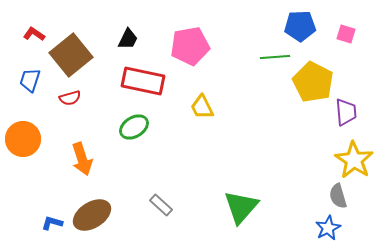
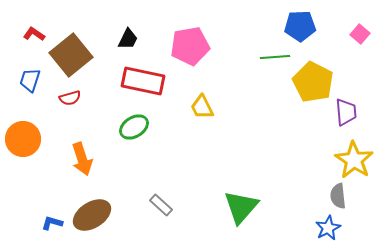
pink square: moved 14 px right; rotated 24 degrees clockwise
gray semicircle: rotated 10 degrees clockwise
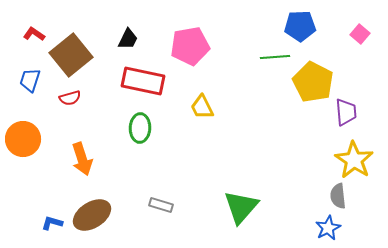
green ellipse: moved 6 px right, 1 px down; rotated 56 degrees counterclockwise
gray rectangle: rotated 25 degrees counterclockwise
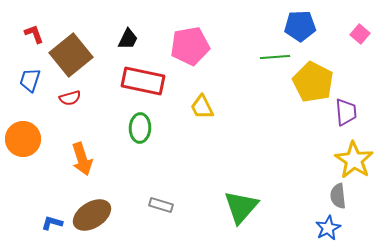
red L-shape: rotated 35 degrees clockwise
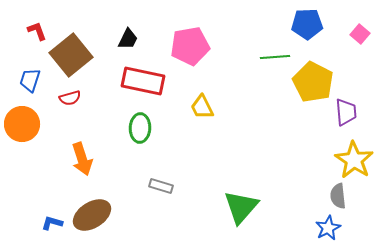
blue pentagon: moved 7 px right, 2 px up
red L-shape: moved 3 px right, 3 px up
orange circle: moved 1 px left, 15 px up
gray rectangle: moved 19 px up
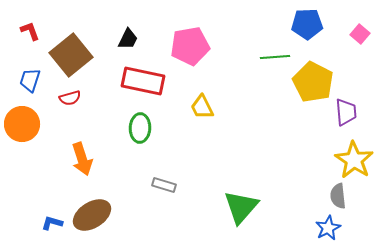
red L-shape: moved 7 px left
gray rectangle: moved 3 px right, 1 px up
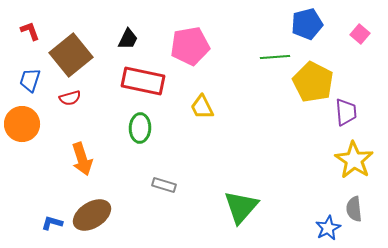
blue pentagon: rotated 12 degrees counterclockwise
gray semicircle: moved 16 px right, 13 px down
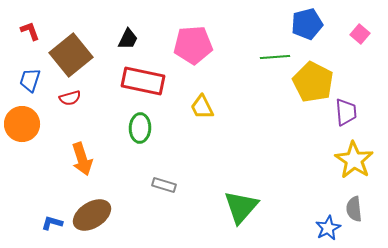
pink pentagon: moved 3 px right, 1 px up; rotated 6 degrees clockwise
